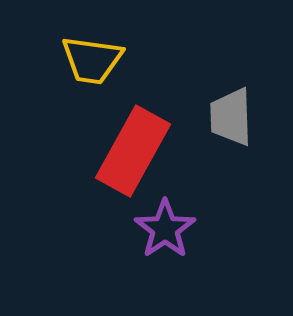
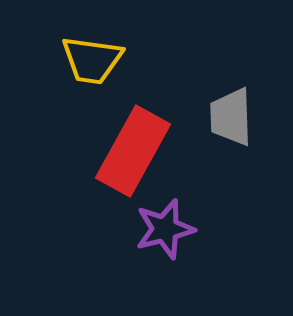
purple star: rotated 20 degrees clockwise
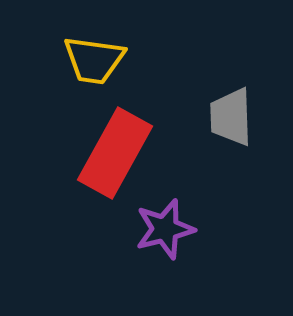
yellow trapezoid: moved 2 px right
red rectangle: moved 18 px left, 2 px down
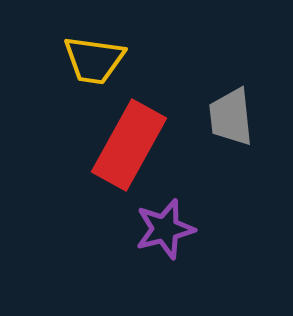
gray trapezoid: rotated 4 degrees counterclockwise
red rectangle: moved 14 px right, 8 px up
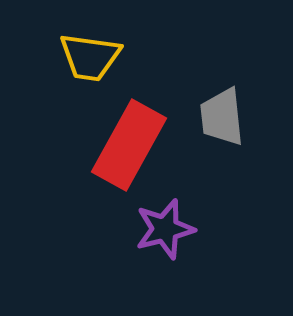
yellow trapezoid: moved 4 px left, 3 px up
gray trapezoid: moved 9 px left
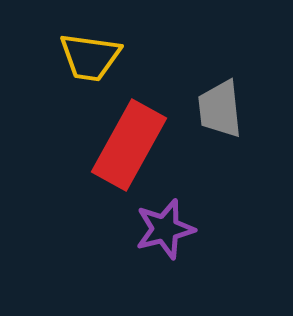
gray trapezoid: moved 2 px left, 8 px up
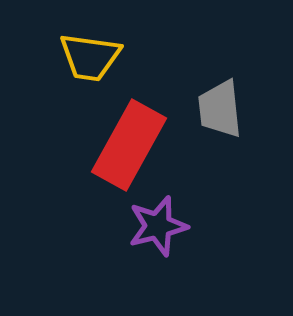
purple star: moved 7 px left, 3 px up
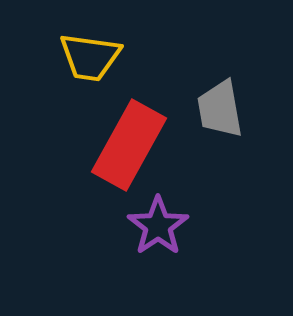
gray trapezoid: rotated 4 degrees counterclockwise
purple star: rotated 20 degrees counterclockwise
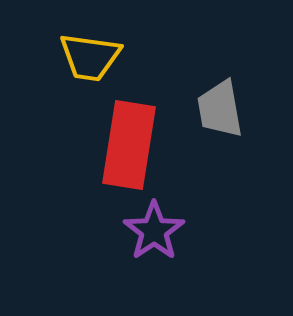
red rectangle: rotated 20 degrees counterclockwise
purple star: moved 4 px left, 5 px down
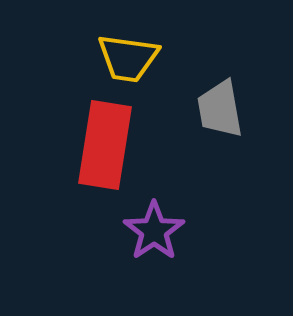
yellow trapezoid: moved 38 px right, 1 px down
red rectangle: moved 24 px left
